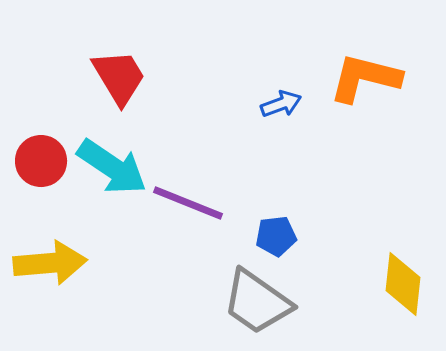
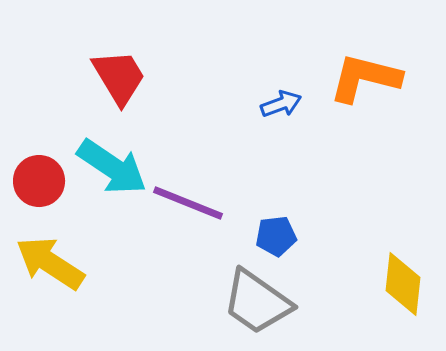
red circle: moved 2 px left, 20 px down
yellow arrow: rotated 142 degrees counterclockwise
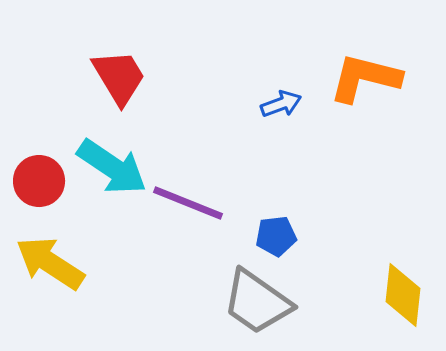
yellow diamond: moved 11 px down
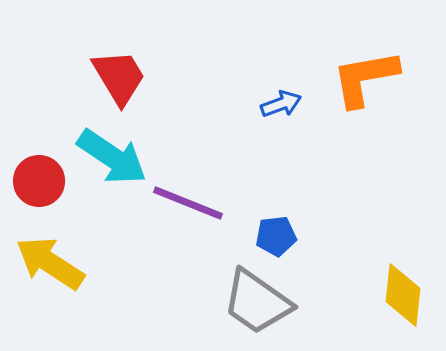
orange L-shape: rotated 24 degrees counterclockwise
cyan arrow: moved 10 px up
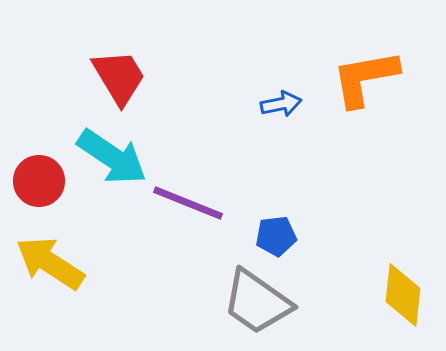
blue arrow: rotated 9 degrees clockwise
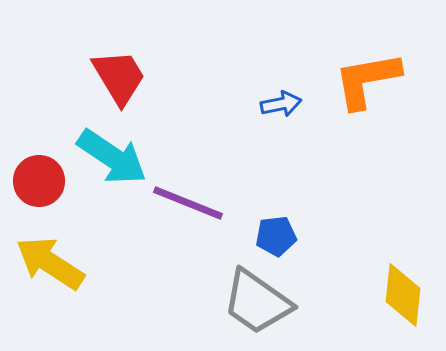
orange L-shape: moved 2 px right, 2 px down
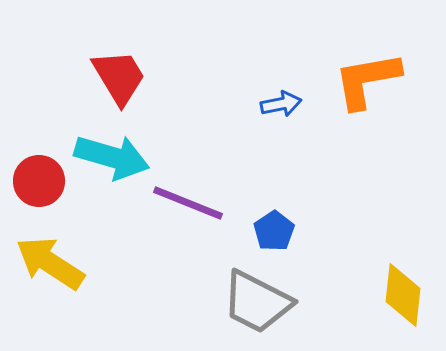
cyan arrow: rotated 18 degrees counterclockwise
blue pentagon: moved 2 px left, 5 px up; rotated 27 degrees counterclockwise
gray trapezoid: rotated 8 degrees counterclockwise
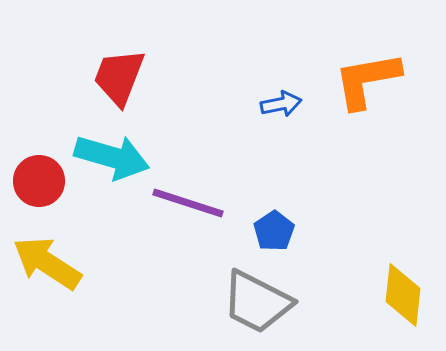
red trapezoid: rotated 128 degrees counterclockwise
purple line: rotated 4 degrees counterclockwise
yellow arrow: moved 3 px left
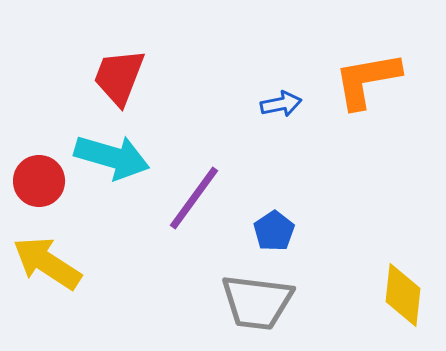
purple line: moved 6 px right, 5 px up; rotated 72 degrees counterclockwise
gray trapezoid: rotated 20 degrees counterclockwise
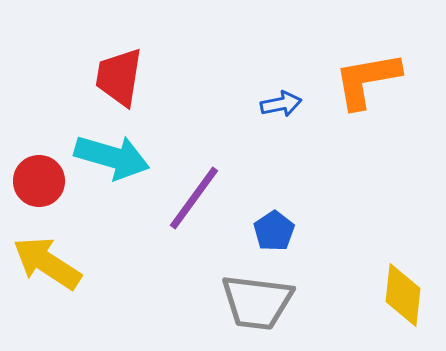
red trapezoid: rotated 12 degrees counterclockwise
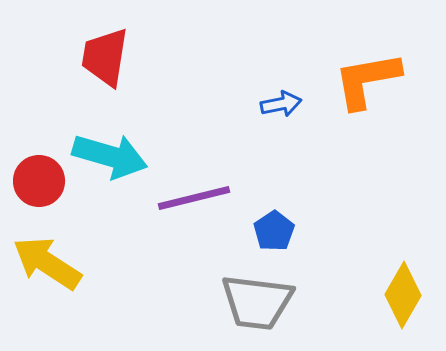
red trapezoid: moved 14 px left, 20 px up
cyan arrow: moved 2 px left, 1 px up
purple line: rotated 40 degrees clockwise
yellow diamond: rotated 24 degrees clockwise
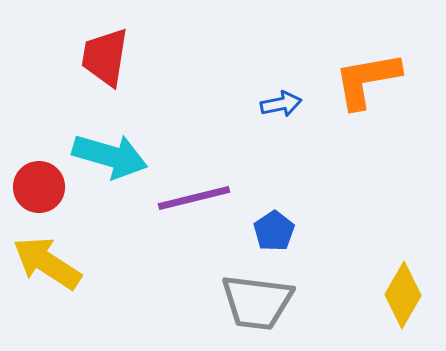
red circle: moved 6 px down
